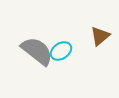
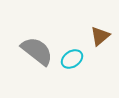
cyan ellipse: moved 11 px right, 8 px down
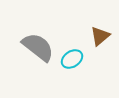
gray semicircle: moved 1 px right, 4 px up
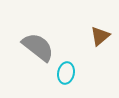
cyan ellipse: moved 6 px left, 14 px down; rotated 45 degrees counterclockwise
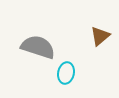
gray semicircle: rotated 20 degrees counterclockwise
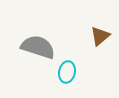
cyan ellipse: moved 1 px right, 1 px up
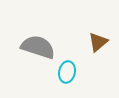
brown triangle: moved 2 px left, 6 px down
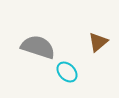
cyan ellipse: rotated 55 degrees counterclockwise
